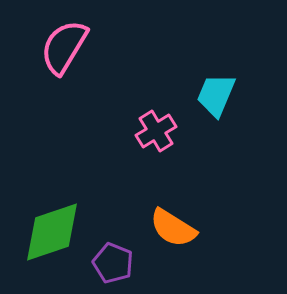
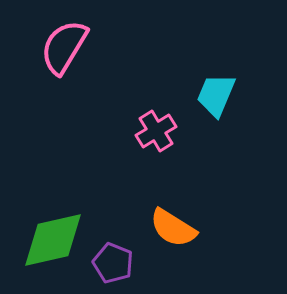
green diamond: moved 1 px right, 8 px down; rotated 6 degrees clockwise
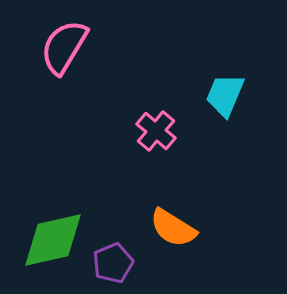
cyan trapezoid: moved 9 px right
pink cross: rotated 18 degrees counterclockwise
purple pentagon: rotated 27 degrees clockwise
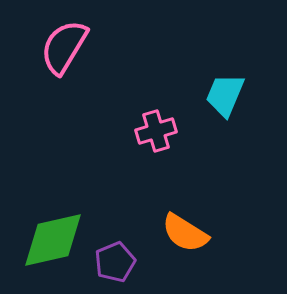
pink cross: rotated 33 degrees clockwise
orange semicircle: moved 12 px right, 5 px down
purple pentagon: moved 2 px right, 1 px up
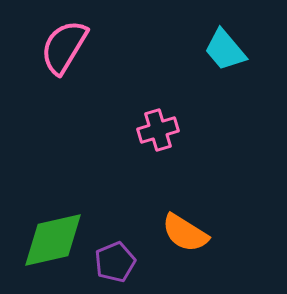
cyan trapezoid: moved 45 px up; rotated 63 degrees counterclockwise
pink cross: moved 2 px right, 1 px up
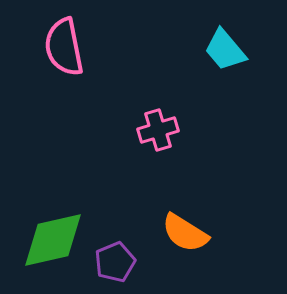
pink semicircle: rotated 42 degrees counterclockwise
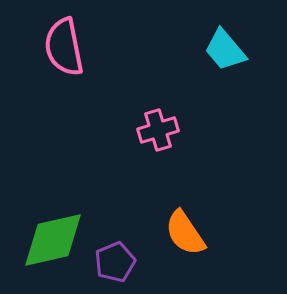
orange semicircle: rotated 24 degrees clockwise
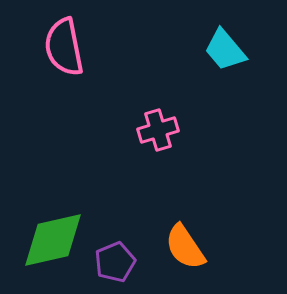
orange semicircle: moved 14 px down
